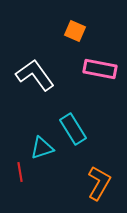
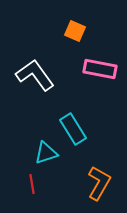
cyan triangle: moved 4 px right, 5 px down
red line: moved 12 px right, 12 px down
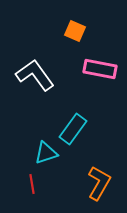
cyan rectangle: rotated 68 degrees clockwise
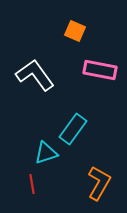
pink rectangle: moved 1 px down
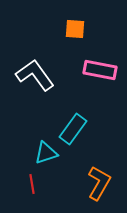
orange square: moved 2 px up; rotated 20 degrees counterclockwise
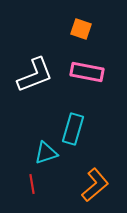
orange square: moved 6 px right; rotated 15 degrees clockwise
pink rectangle: moved 13 px left, 2 px down
white L-shape: rotated 105 degrees clockwise
cyan rectangle: rotated 20 degrees counterclockwise
orange L-shape: moved 4 px left, 2 px down; rotated 20 degrees clockwise
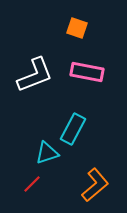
orange square: moved 4 px left, 1 px up
cyan rectangle: rotated 12 degrees clockwise
cyan triangle: moved 1 px right
red line: rotated 54 degrees clockwise
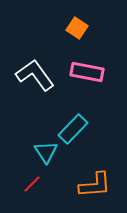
orange square: rotated 15 degrees clockwise
white L-shape: rotated 105 degrees counterclockwise
cyan rectangle: rotated 16 degrees clockwise
cyan triangle: moved 1 px left, 1 px up; rotated 45 degrees counterclockwise
orange L-shape: rotated 36 degrees clockwise
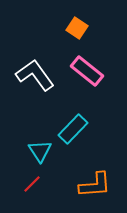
pink rectangle: moved 1 px up; rotated 28 degrees clockwise
cyan triangle: moved 6 px left, 1 px up
